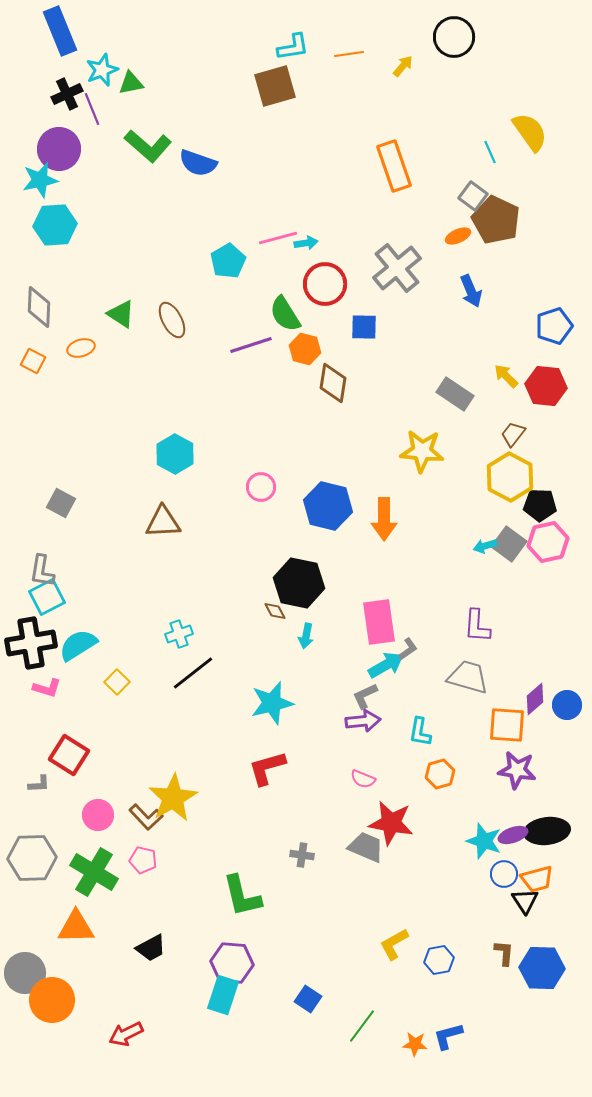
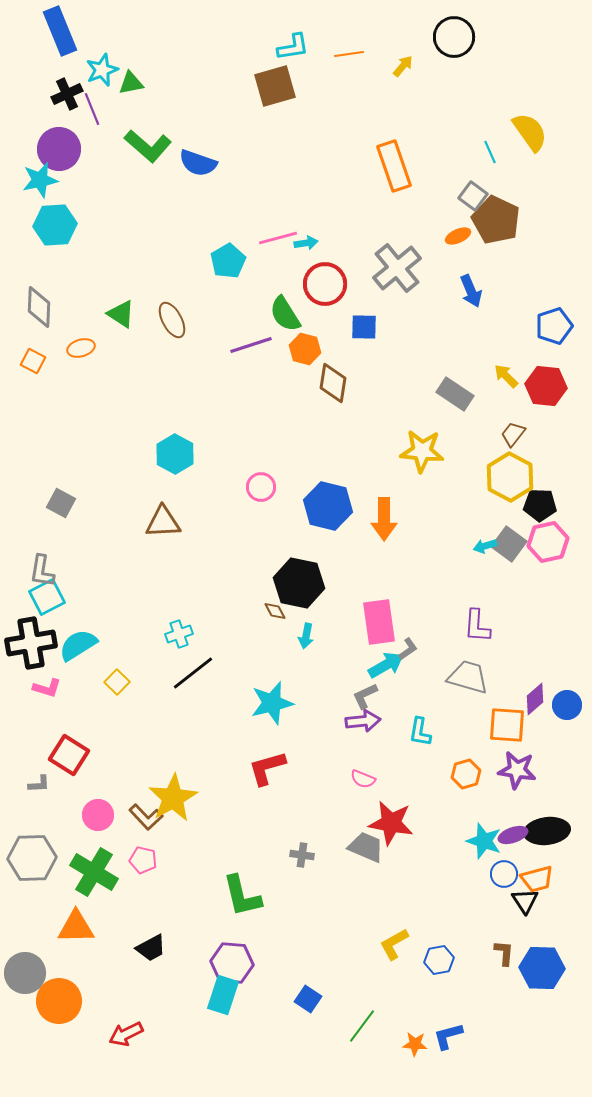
orange hexagon at (440, 774): moved 26 px right
orange circle at (52, 1000): moved 7 px right, 1 px down
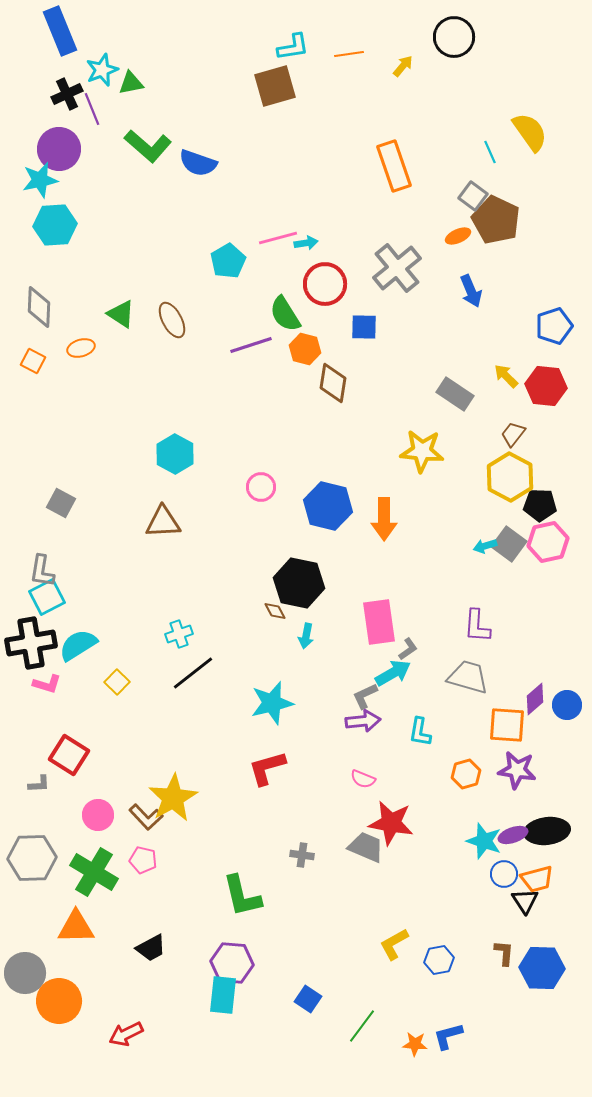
cyan arrow at (386, 665): moved 7 px right, 8 px down
pink L-shape at (47, 688): moved 4 px up
cyan rectangle at (223, 995): rotated 12 degrees counterclockwise
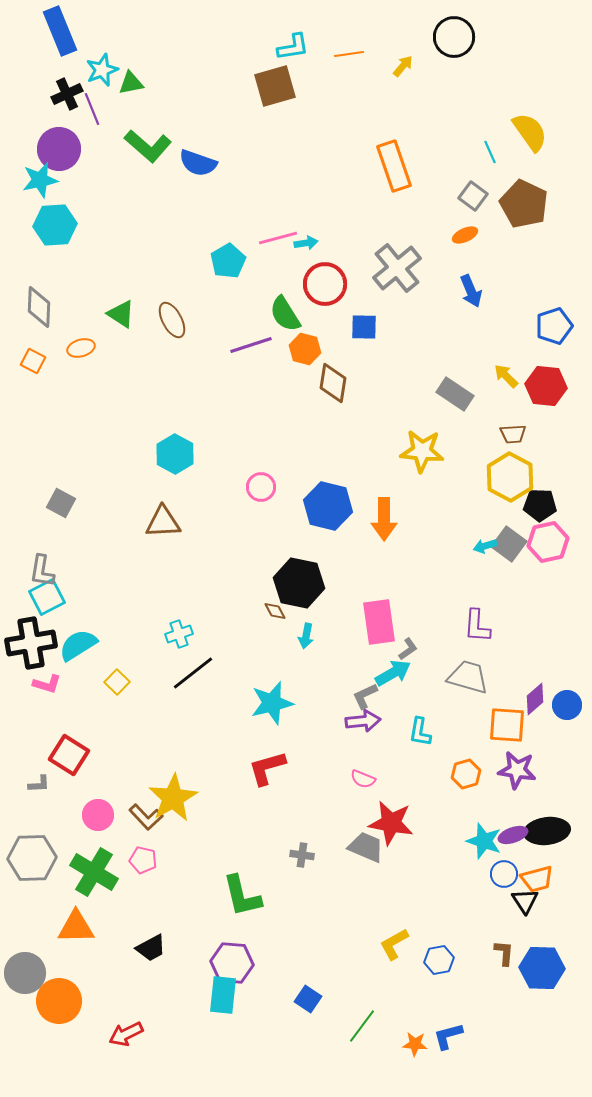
brown pentagon at (496, 220): moved 28 px right, 16 px up
orange ellipse at (458, 236): moved 7 px right, 1 px up
brown trapezoid at (513, 434): rotated 132 degrees counterclockwise
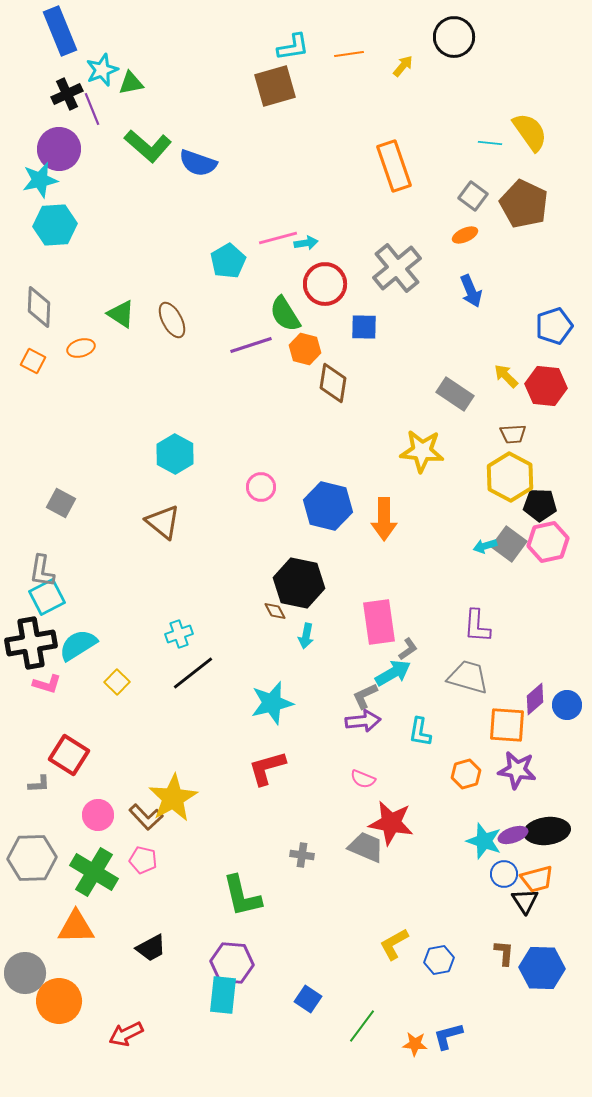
cyan line at (490, 152): moved 9 px up; rotated 60 degrees counterclockwise
brown triangle at (163, 522): rotated 42 degrees clockwise
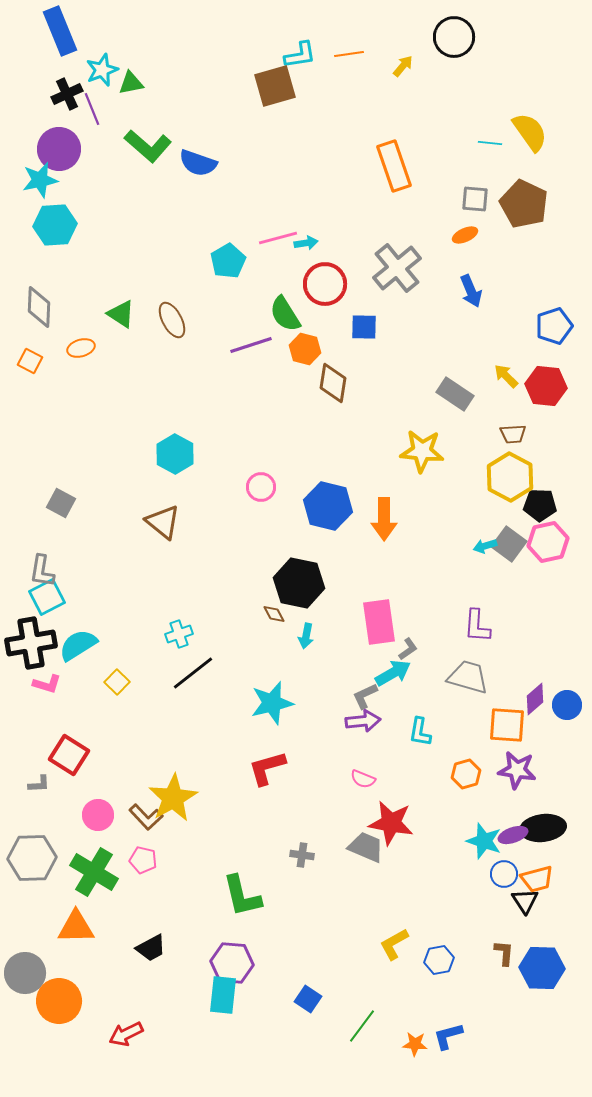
cyan L-shape at (293, 47): moved 7 px right, 8 px down
gray square at (473, 196): moved 2 px right, 3 px down; rotated 32 degrees counterclockwise
orange square at (33, 361): moved 3 px left
brown diamond at (275, 611): moved 1 px left, 3 px down
black ellipse at (547, 831): moved 4 px left, 3 px up
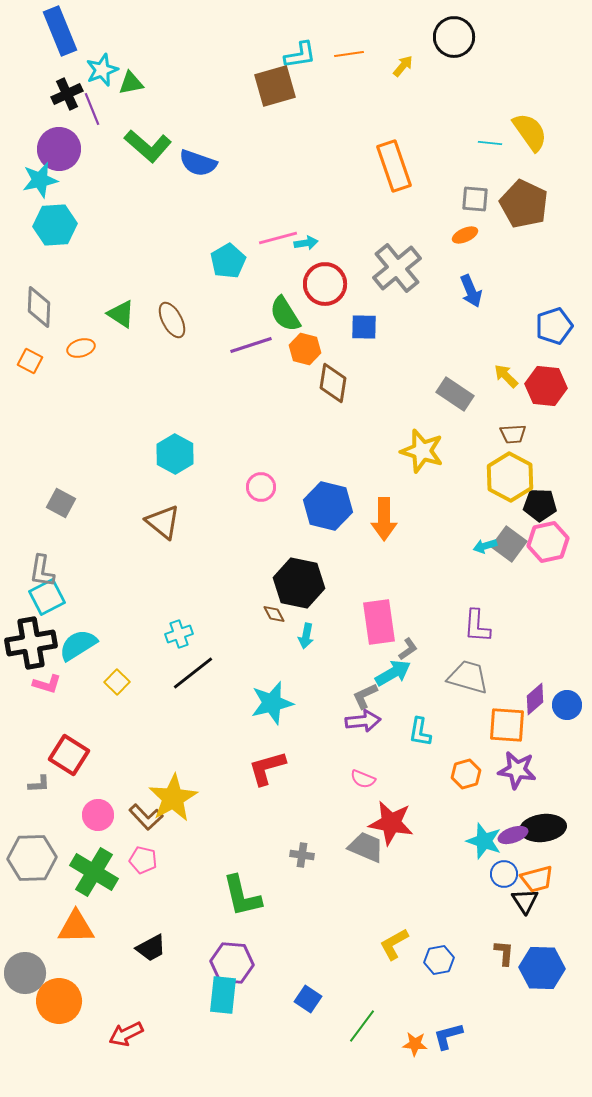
yellow star at (422, 451): rotated 12 degrees clockwise
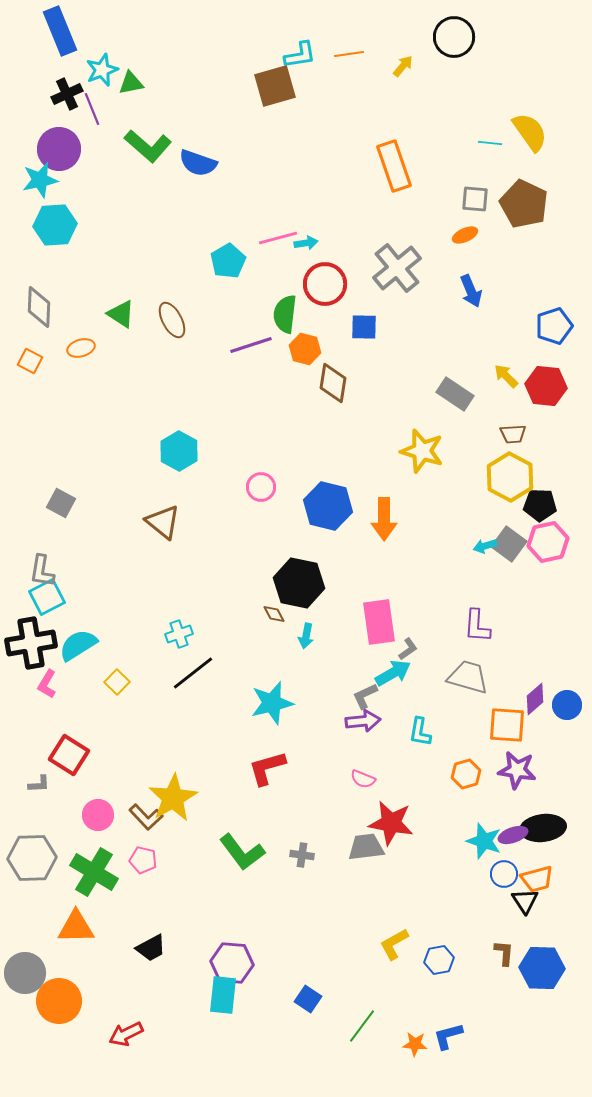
green semicircle at (285, 314): rotated 39 degrees clockwise
cyan hexagon at (175, 454): moved 4 px right, 3 px up
pink L-shape at (47, 684): rotated 104 degrees clockwise
gray trapezoid at (366, 847): rotated 30 degrees counterclockwise
green L-shape at (242, 896): moved 44 px up; rotated 24 degrees counterclockwise
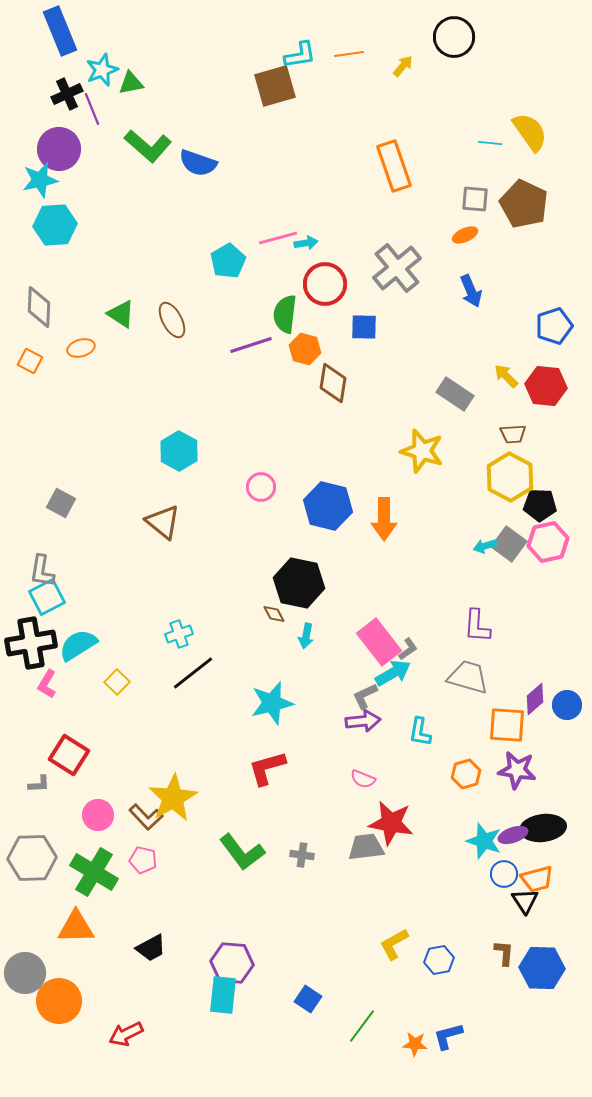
pink rectangle at (379, 622): moved 20 px down; rotated 30 degrees counterclockwise
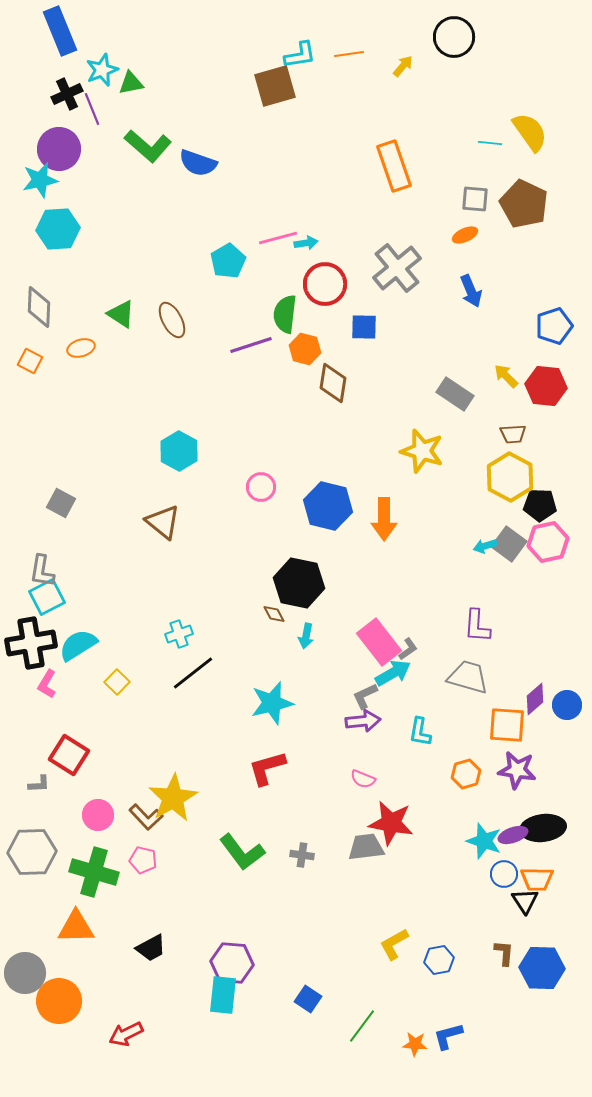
cyan hexagon at (55, 225): moved 3 px right, 4 px down
gray hexagon at (32, 858): moved 6 px up
green cross at (94, 872): rotated 15 degrees counterclockwise
orange trapezoid at (537, 879): rotated 16 degrees clockwise
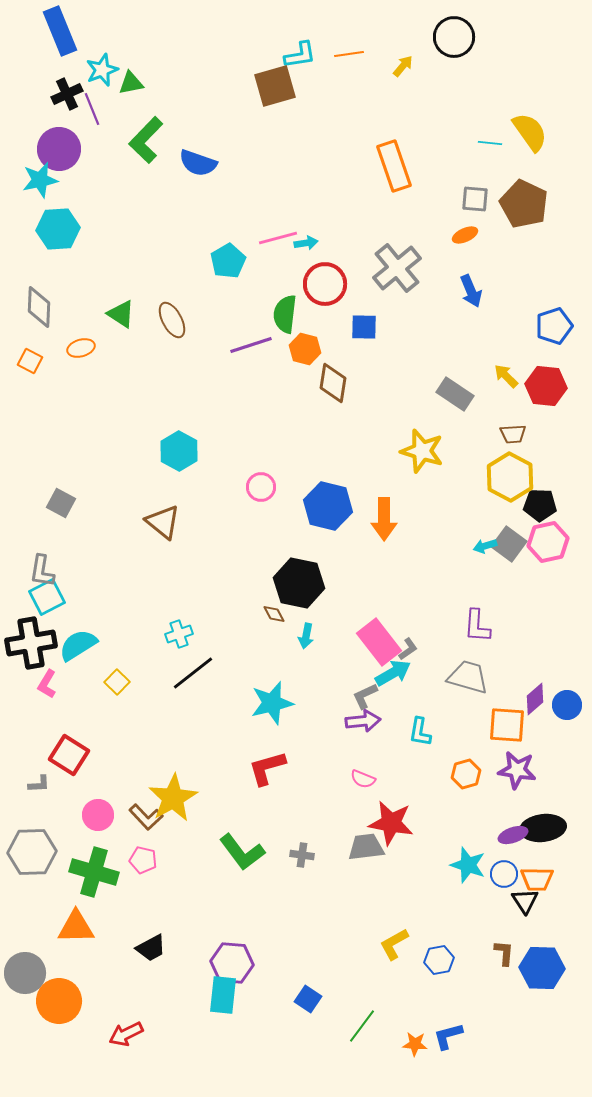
green L-shape at (148, 146): moved 2 px left, 6 px up; rotated 93 degrees clockwise
cyan star at (484, 841): moved 16 px left, 24 px down
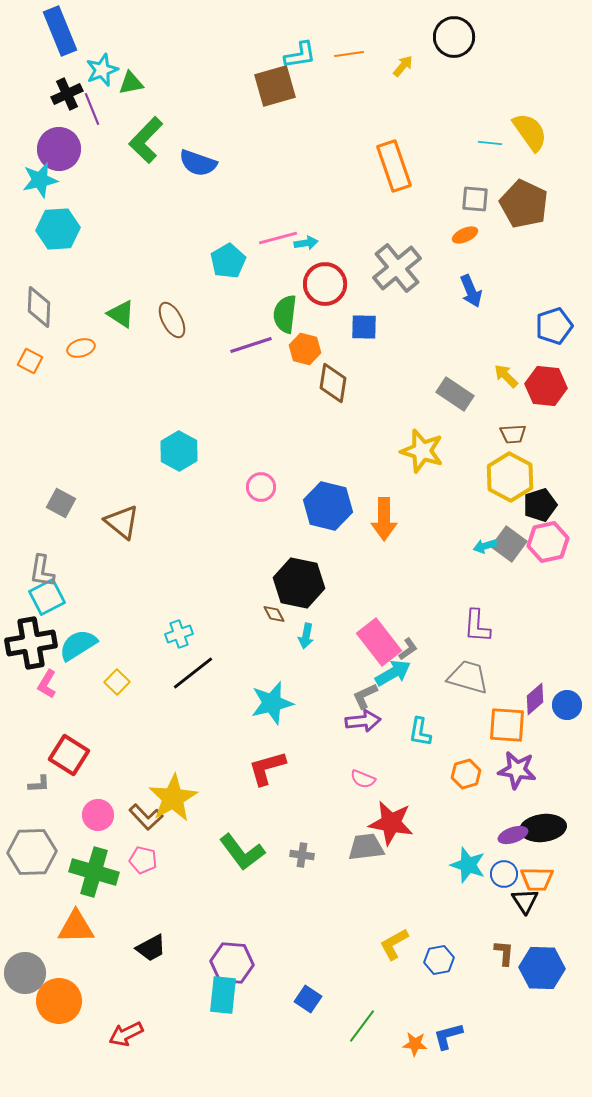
black pentagon at (540, 505): rotated 20 degrees counterclockwise
brown triangle at (163, 522): moved 41 px left
